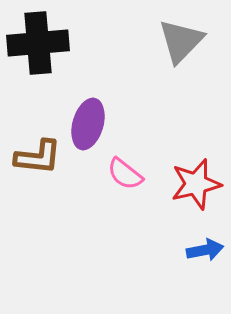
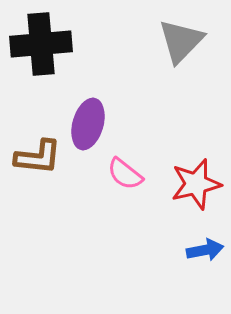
black cross: moved 3 px right, 1 px down
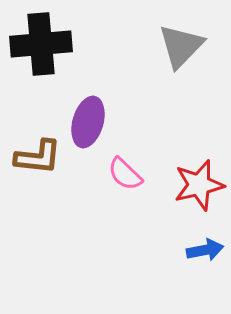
gray triangle: moved 5 px down
purple ellipse: moved 2 px up
pink semicircle: rotated 6 degrees clockwise
red star: moved 3 px right, 1 px down
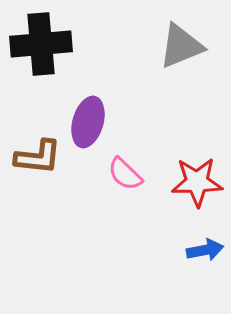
gray triangle: rotated 24 degrees clockwise
red star: moved 2 px left, 3 px up; rotated 12 degrees clockwise
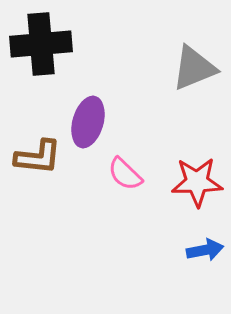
gray triangle: moved 13 px right, 22 px down
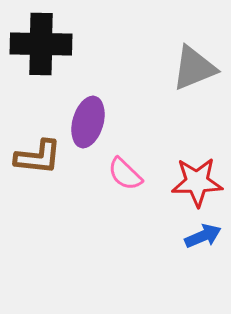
black cross: rotated 6 degrees clockwise
blue arrow: moved 2 px left, 14 px up; rotated 12 degrees counterclockwise
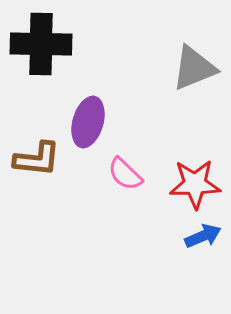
brown L-shape: moved 1 px left, 2 px down
red star: moved 2 px left, 2 px down
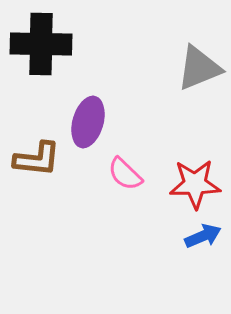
gray triangle: moved 5 px right
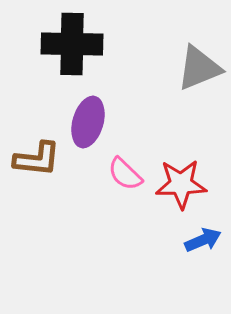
black cross: moved 31 px right
red star: moved 14 px left
blue arrow: moved 4 px down
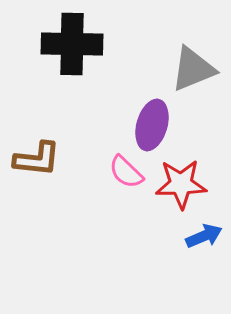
gray triangle: moved 6 px left, 1 px down
purple ellipse: moved 64 px right, 3 px down
pink semicircle: moved 1 px right, 2 px up
blue arrow: moved 1 px right, 4 px up
